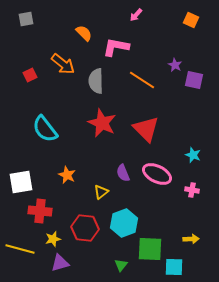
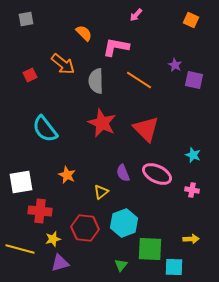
orange line: moved 3 px left
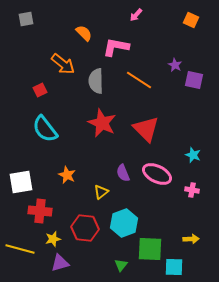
red square: moved 10 px right, 15 px down
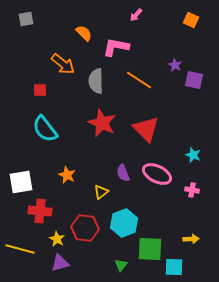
red square: rotated 24 degrees clockwise
yellow star: moved 4 px right; rotated 28 degrees counterclockwise
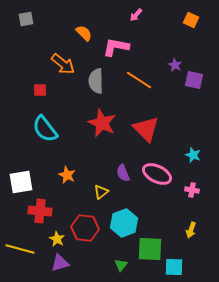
yellow arrow: moved 9 px up; rotated 112 degrees clockwise
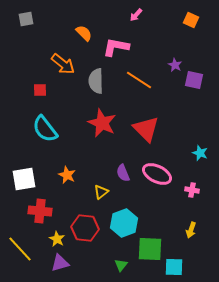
cyan star: moved 7 px right, 2 px up
white square: moved 3 px right, 3 px up
yellow line: rotated 32 degrees clockwise
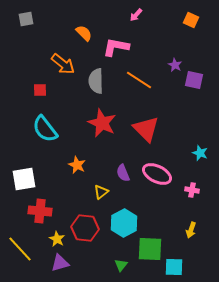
orange star: moved 10 px right, 10 px up
cyan hexagon: rotated 8 degrees counterclockwise
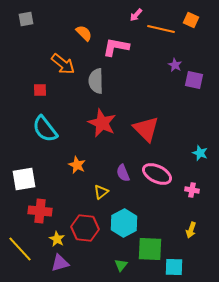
orange line: moved 22 px right, 51 px up; rotated 20 degrees counterclockwise
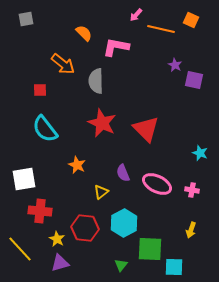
pink ellipse: moved 10 px down
